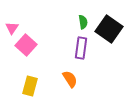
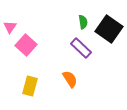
pink triangle: moved 2 px left, 1 px up
purple rectangle: rotated 55 degrees counterclockwise
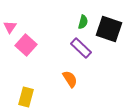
green semicircle: rotated 24 degrees clockwise
black square: rotated 16 degrees counterclockwise
yellow rectangle: moved 4 px left, 11 px down
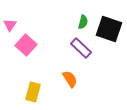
pink triangle: moved 2 px up
yellow rectangle: moved 7 px right, 5 px up
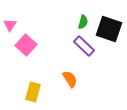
purple rectangle: moved 3 px right, 2 px up
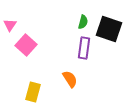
purple rectangle: moved 2 px down; rotated 55 degrees clockwise
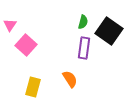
black square: moved 2 px down; rotated 16 degrees clockwise
yellow rectangle: moved 5 px up
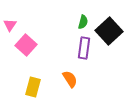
black square: rotated 12 degrees clockwise
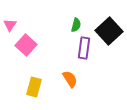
green semicircle: moved 7 px left, 3 px down
yellow rectangle: moved 1 px right
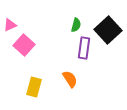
pink triangle: rotated 32 degrees clockwise
black square: moved 1 px left, 1 px up
pink square: moved 2 px left
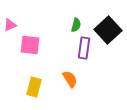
pink square: moved 6 px right; rotated 35 degrees counterclockwise
